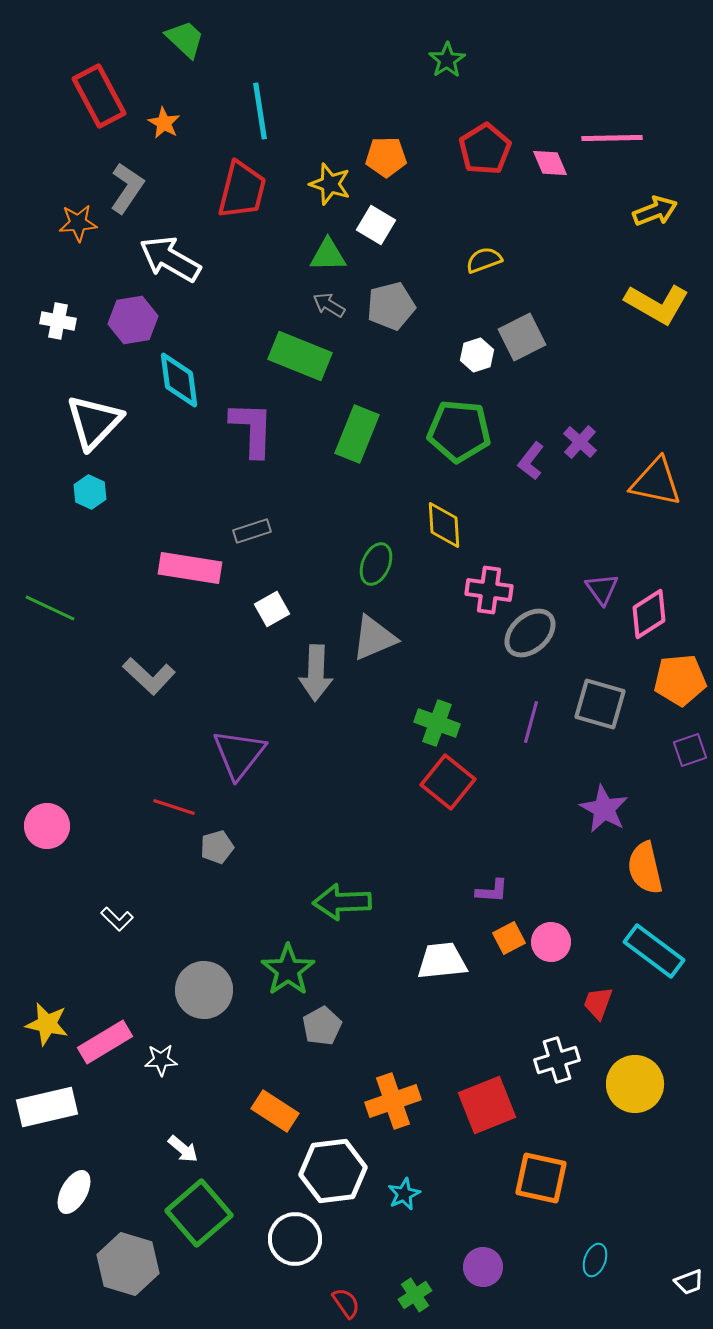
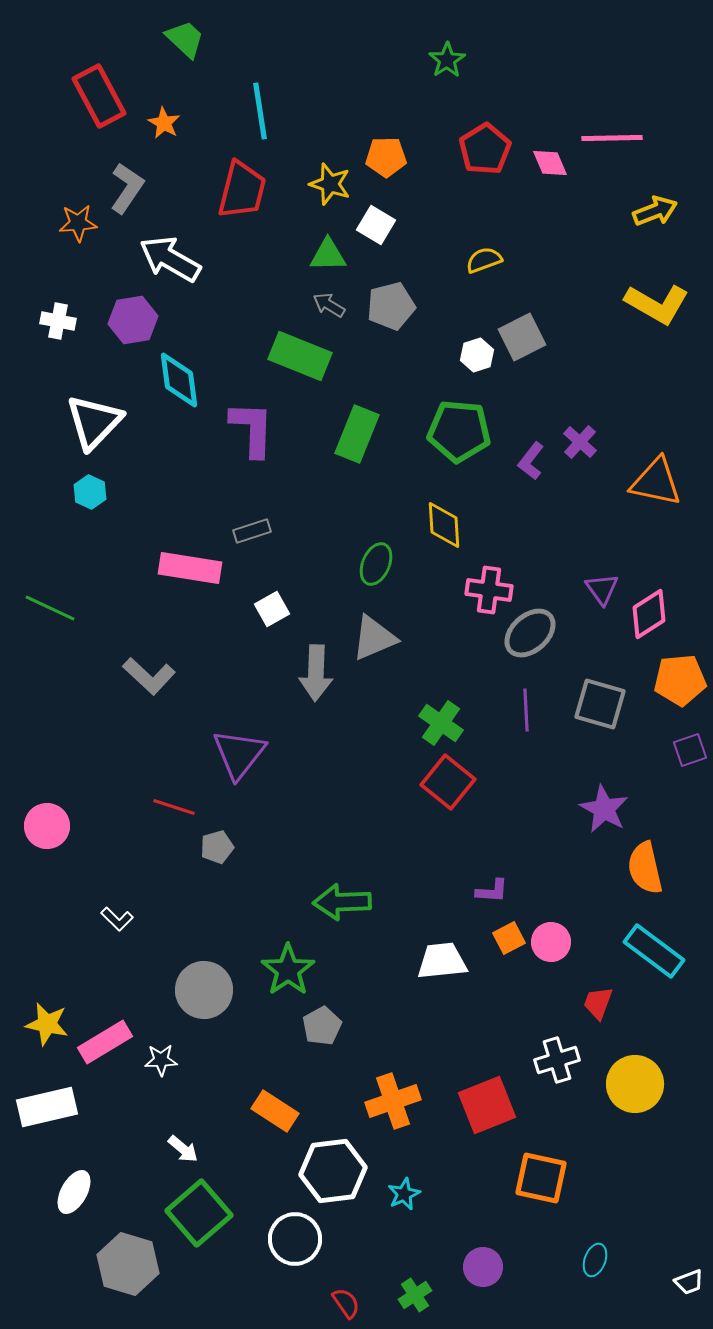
purple line at (531, 722): moved 5 px left, 12 px up; rotated 18 degrees counterclockwise
green cross at (437, 723): moved 4 px right; rotated 15 degrees clockwise
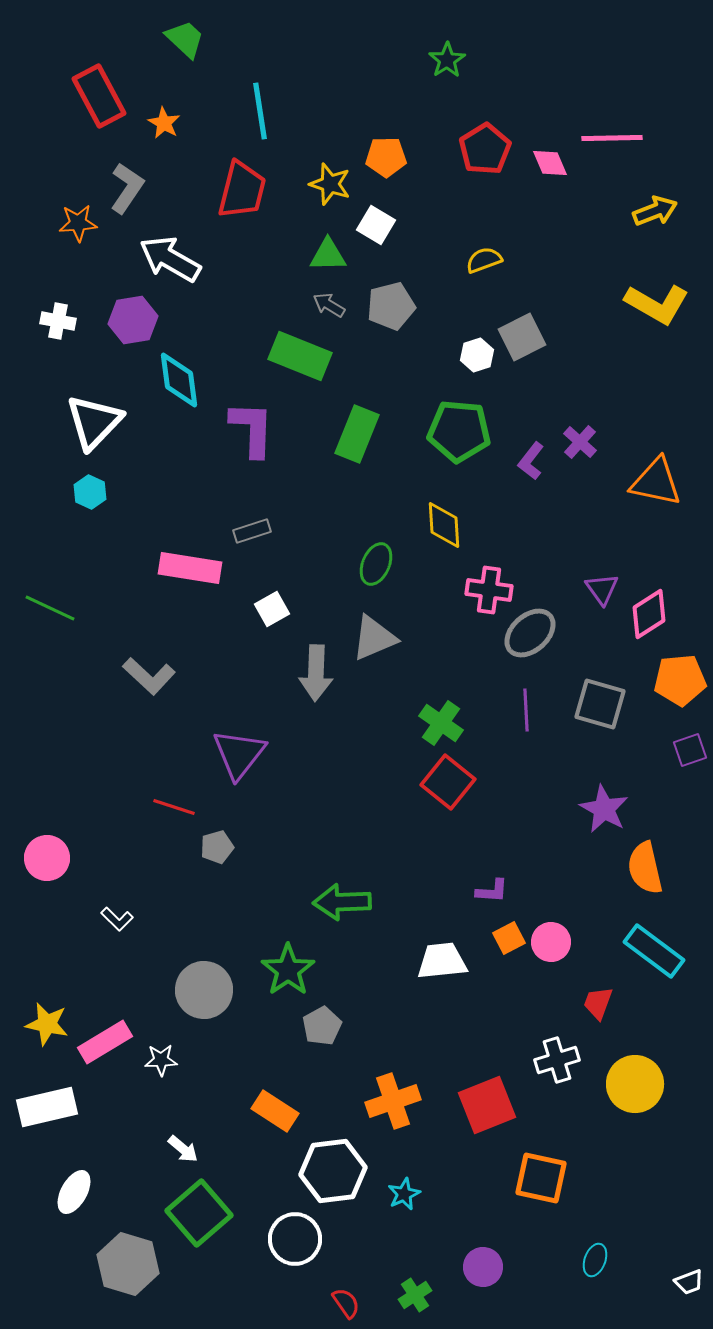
pink circle at (47, 826): moved 32 px down
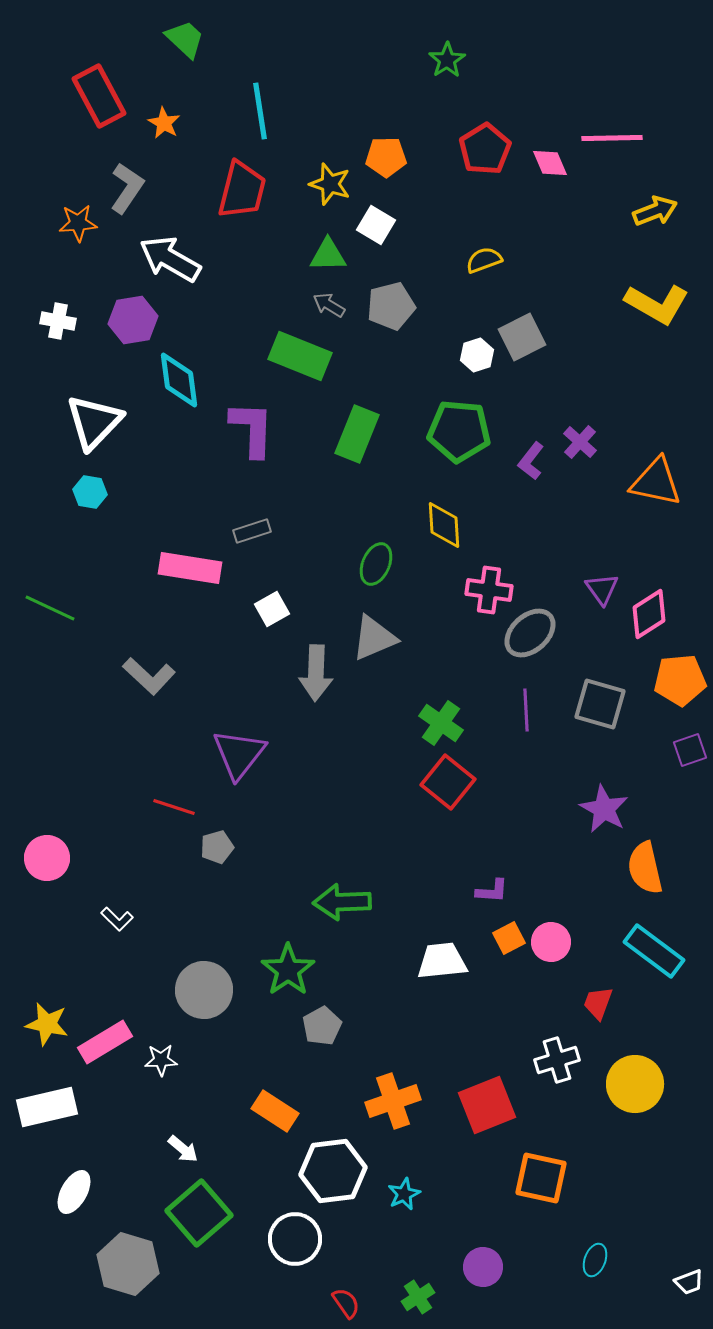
cyan hexagon at (90, 492): rotated 16 degrees counterclockwise
green cross at (415, 1295): moved 3 px right, 2 px down
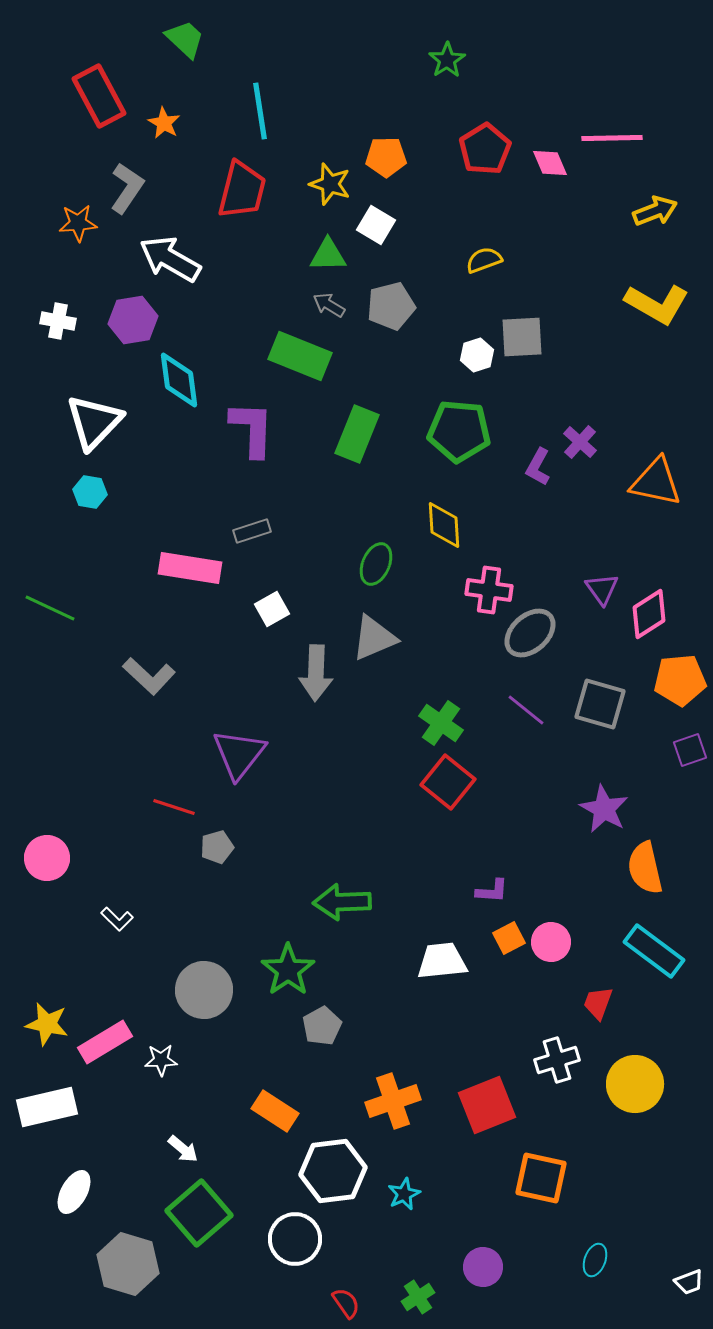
gray square at (522, 337): rotated 24 degrees clockwise
purple L-shape at (531, 461): moved 7 px right, 6 px down; rotated 9 degrees counterclockwise
purple line at (526, 710): rotated 48 degrees counterclockwise
